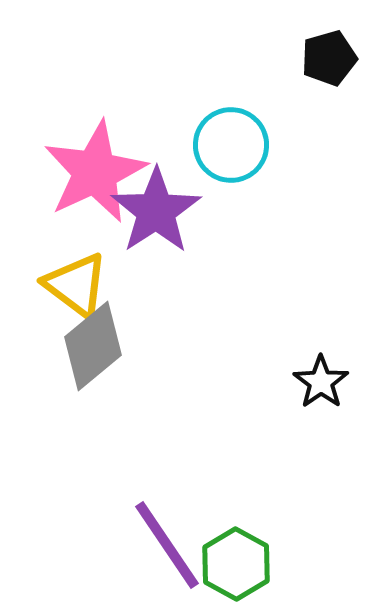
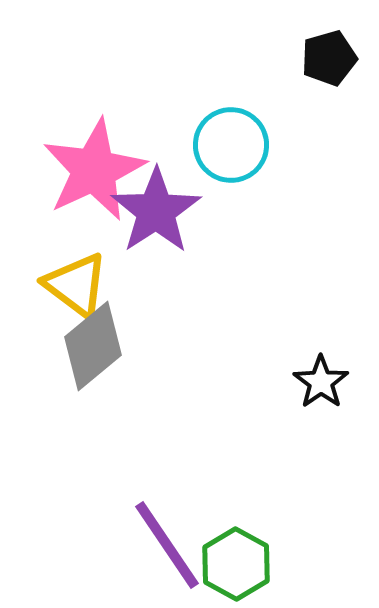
pink star: moved 1 px left, 2 px up
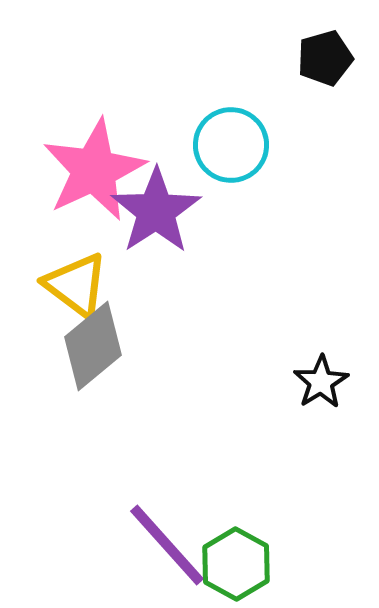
black pentagon: moved 4 px left
black star: rotated 4 degrees clockwise
purple line: rotated 8 degrees counterclockwise
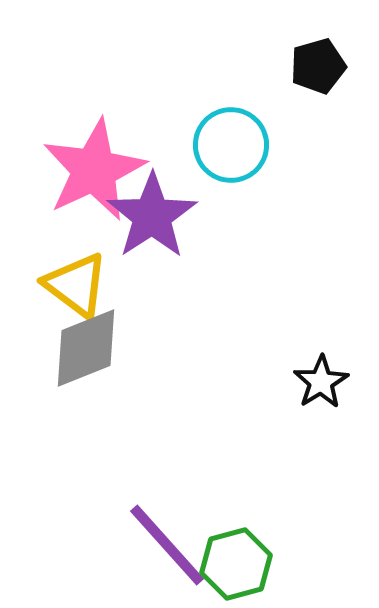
black pentagon: moved 7 px left, 8 px down
purple star: moved 4 px left, 5 px down
gray diamond: moved 7 px left, 2 px down; rotated 18 degrees clockwise
green hexagon: rotated 16 degrees clockwise
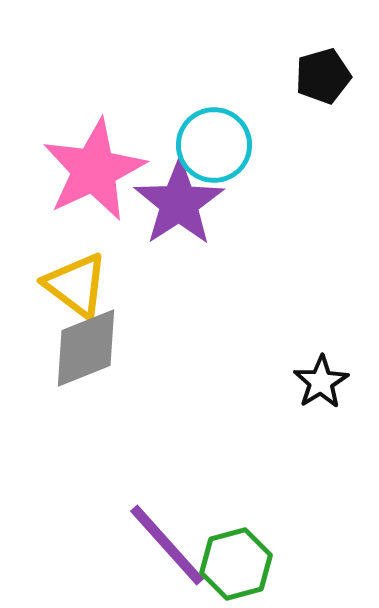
black pentagon: moved 5 px right, 10 px down
cyan circle: moved 17 px left
purple star: moved 27 px right, 13 px up
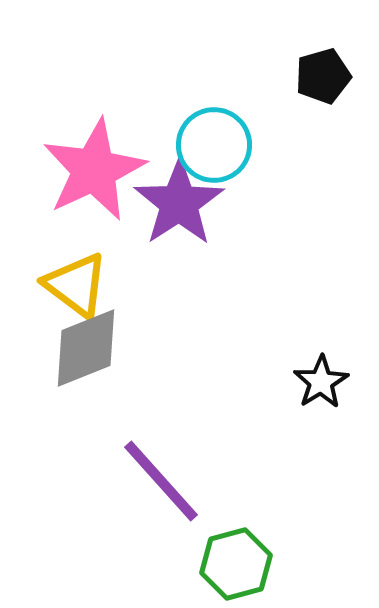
purple line: moved 6 px left, 64 px up
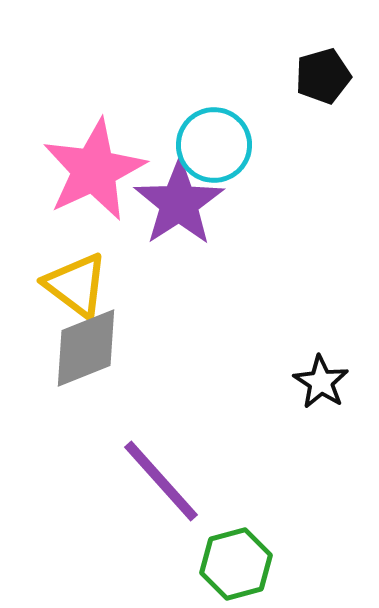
black star: rotated 8 degrees counterclockwise
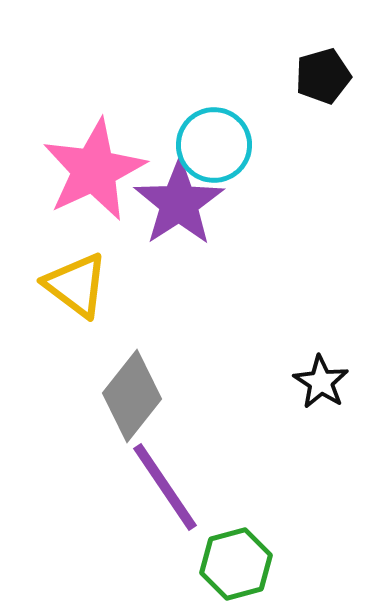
gray diamond: moved 46 px right, 48 px down; rotated 30 degrees counterclockwise
purple line: moved 4 px right, 6 px down; rotated 8 degrees clockwise
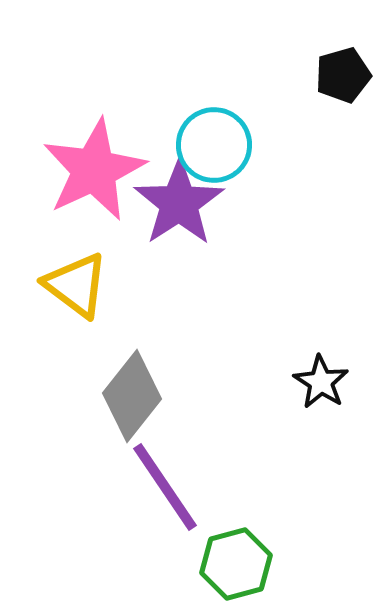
black pentagon: moved 20 px right, 1 px up
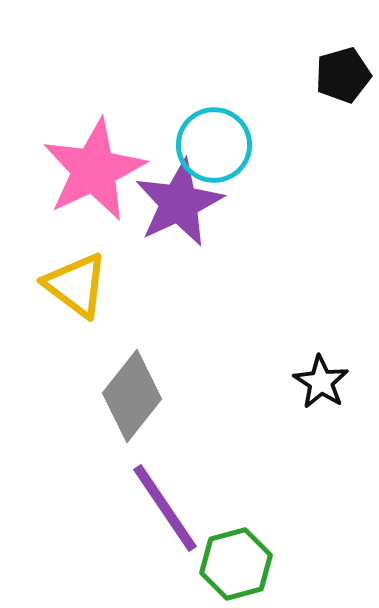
purple star: rotated 8 degrees clockwise
purple line: moved 21 px down
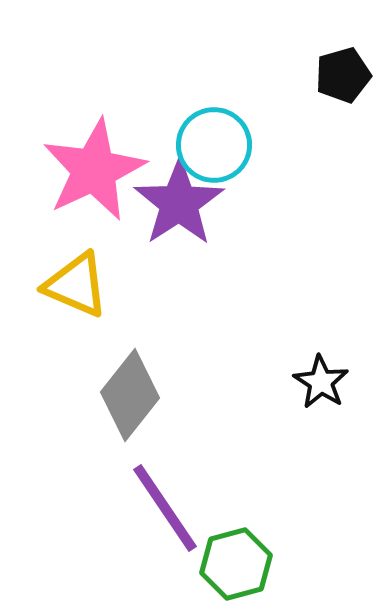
purple star: rotated 8 degrees counterclockwise
yellow triangle: rotated 14 degrees counterclockwise
gray diamond: moved 2 px left, 1 px up
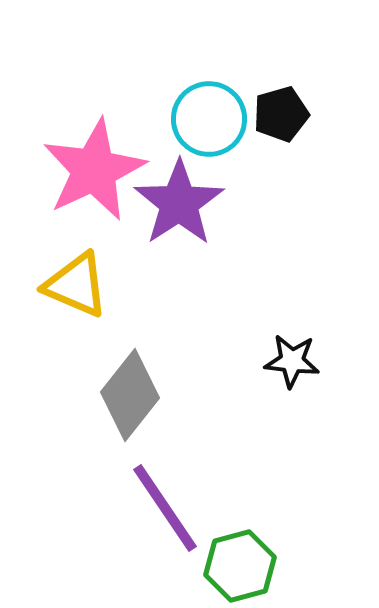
black pentagon: moved 62 px left, 39 px down
cyan circle: moved 5 px left, 26 px up
black star: moved 29 px left, 21 px up; rotated 26 degrees counterclockwise
green hexagon: moved 4 px right, 2 px down
